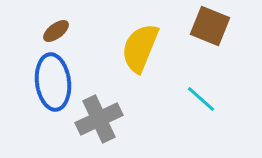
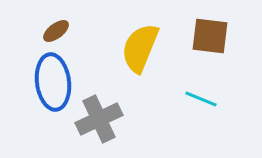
brown square: moved 10 px down; rotated 15 degrees counterclockwise
cyan line: rotated 20 degrees counterclockwise
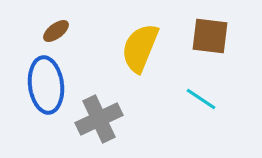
blue ellipse: moved 7 px left, 3 px down
cyan line: rotated 12 degrees clockwise
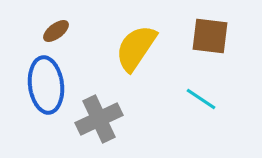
yellow semicircle: moved 4 px left; rotated 12 degrees clockwise
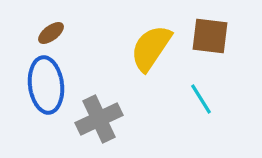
brown ellipse: moved 5 px left, 2 px down
yellow semicircle: moved 15 px right
cyan line: rotated 24 degrees clockwise
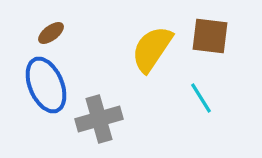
yellow semicircle: moved 1 px right, 1 px down
blue ellipse: rotated 16 degrees counterclockwise
cyan line: moved 1 px up
gray cross: rotated 9 degrees clockwise
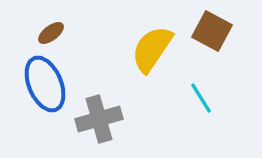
brown square: moved 2 px right, 5 px up; rotated 21 degrees clockwise
blue ellipse: moved 1 px left, 1 px up
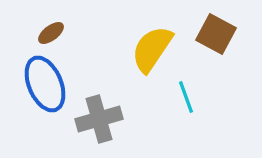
brown square: moved 4 px right, 3 px down
cyan line: moved 15 px left, 1 px up; rotated 12 degrees clockwise
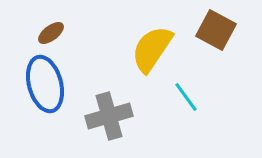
brown square: moved 4 px up
blue ellipse: rotated 8 degrees clockwise
cyan line: rotated 16 degrees counterclockwise
gray cross: moved 10 px right, 3 px up
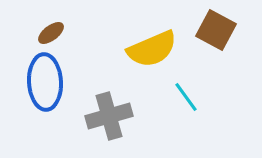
yellow semicircle: rotated 147 degrees counterclockwise
blue ellipse: moved 2 px up; rotated 12 degrees clockwise
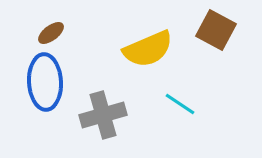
yellow semicircle: moved 4 px left
cyan line: moved 6 px left, 7 px down; rotated 20 degrees counterclockwise
gray cross: moved 6 px left, 1 px up
